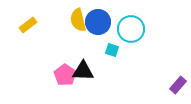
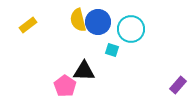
black triangle: moved 1 px right
pink pentagon: moved 11 px down
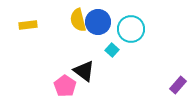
yellow rectangle: rotated 30 degrees clockwise
cyan square: rotated 24 degrees clockwise
black triangle: rotated 35 degrees clockwise
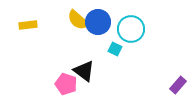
yellow semicircle: rotated 35 degrees counterclockwise
cyan square: moved 3 px right, 1 px up; rotated 16 degrees counterclockwise
pink pentagon: moved 1 px right, 2 px up; rotated 15 degrees counterclockwise
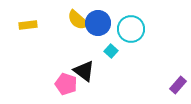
blue circle: moved 1 px down
cyan square: moved 4 px left, 2 px down; rotated 16 degrees clockwise
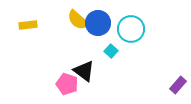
pink pentagon: moved 1 px right
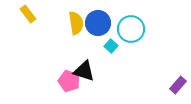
yellow semicircle: moved 2 px left, 3 px down; rotated 140 degrees counterclockwise
yellow rectangle: moved 11 px up; rotated 60 degrees clockwise
cyan square: moved 5 px up
black triangle: rotated 20 degrees counterclockwise
pink pentagon: moved 2 px right, 3 px up
